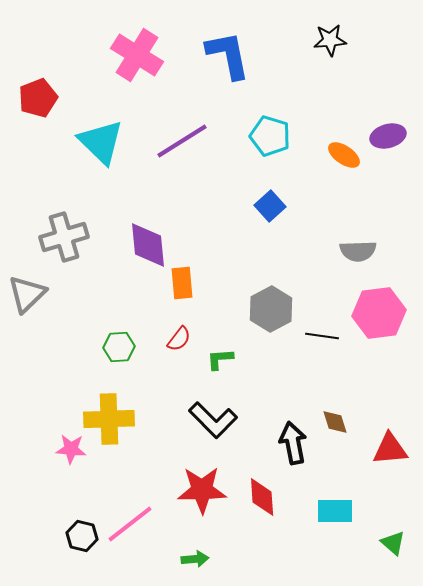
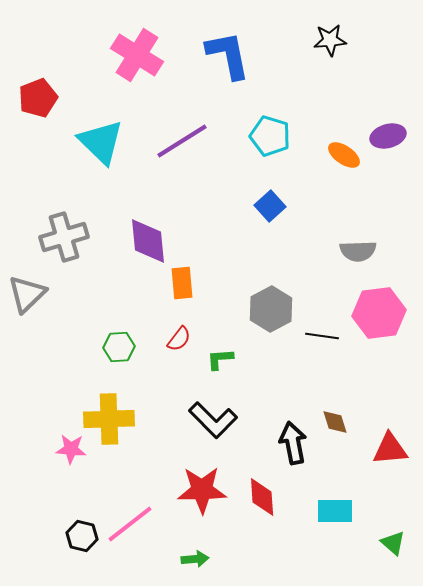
purple diamond: moved 4 px up
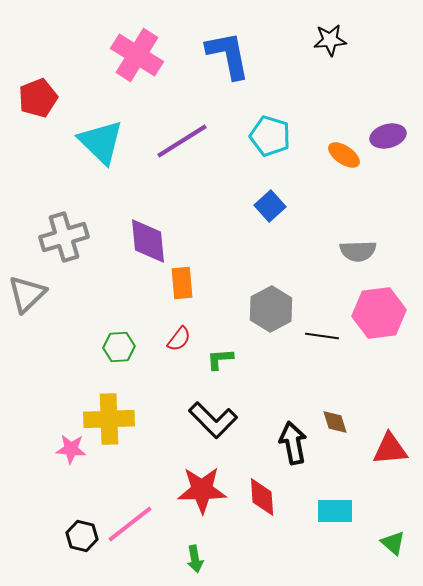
green arrow: rotated 84 degrees clockwise
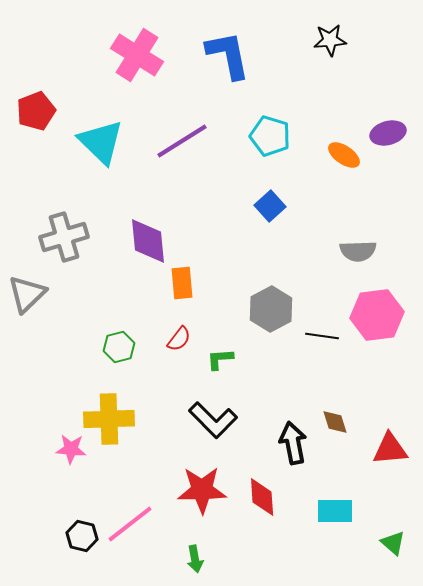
red pentagon: moved 2 px left, 13 px down
purple ellipse: moved 3 px up
pink hexagon: moved 2 px left, 2 px down
green hexagon: rotated 12 degrees counterclockwise
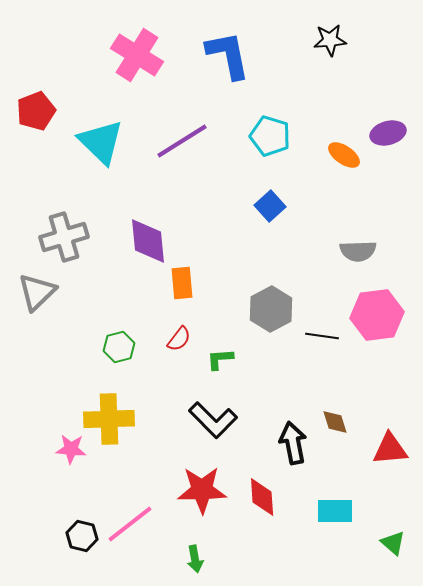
gray triangle: moved 10 px right, 2 px up
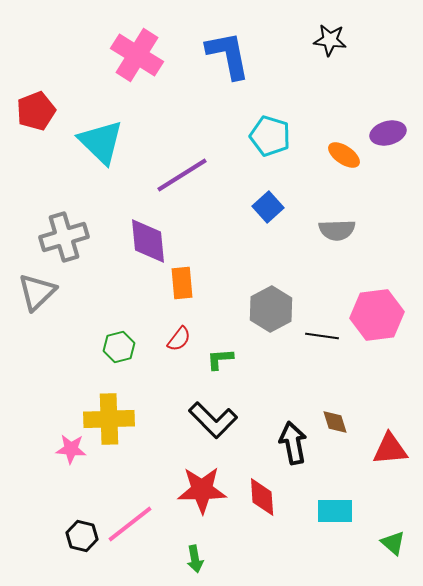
black star: rotated 12 degrees clockwise
purple line: moved 34 px down
blue square: moved 2 px left, 1 px down
gray semicircle: moved 21 px left, 21 px up
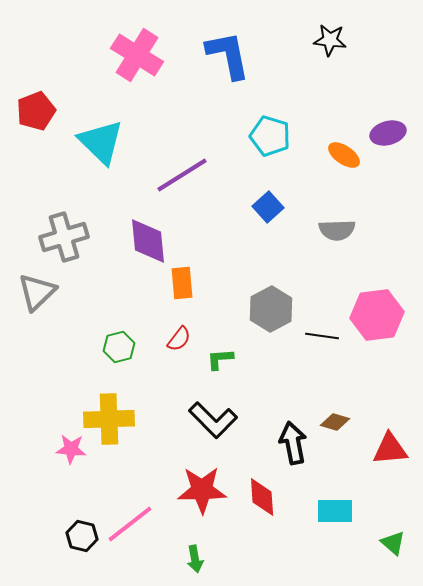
brown diamond: rotated 56 degrees counterclockwise
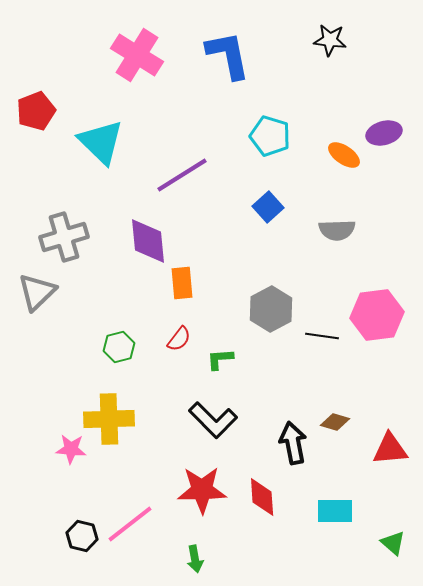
purple ellipse: moved 4 px left
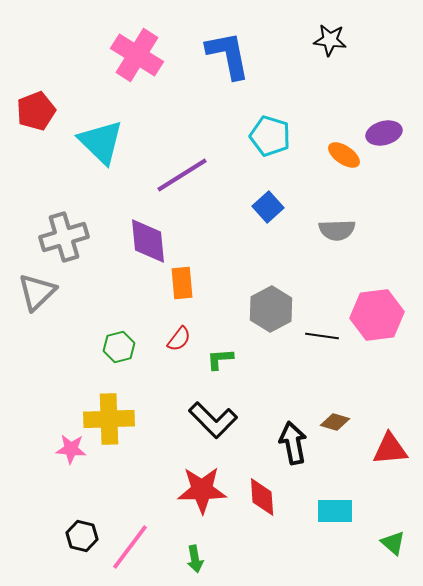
pink line: moved 23 px down; rotated 15 degrees counterclockwise
